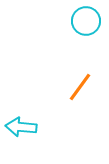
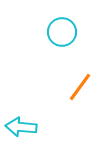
cyan circle: moved 24 px left, 11 px down
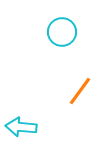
orange line: moved 4 px down
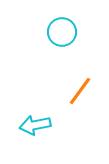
cyan arrow: moved 14 px right, 2 px up; rotated 16 degrees counterclockwise
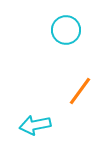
cyan circle: moved 4 px right, 2 px up
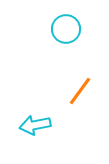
cyan circle: moved 1 px up
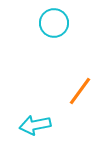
cyan circle: moved 12 px left, 6 px up
